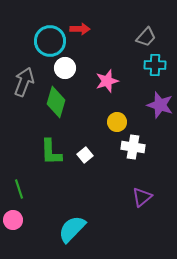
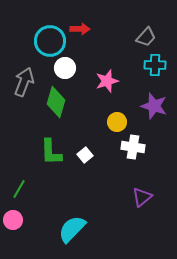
purple star: moved 6 px left, 1 px down
green line: rotated 48 degrees clockwise
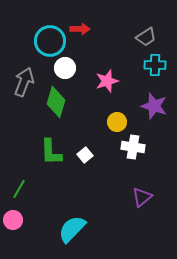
gray trapezoid: rotated 15 degrees clockwise
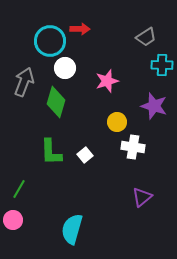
cyan cross: moved 7 px right
cyan semicircle: rotated 28 degrees counterclockwise
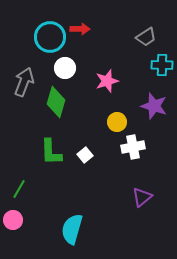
cyan circle: moved 4 px up
white cross: rotated 20 degrees counterclockwise
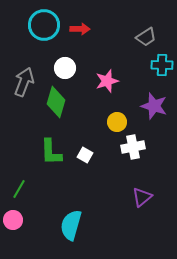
cyan circle: moved 6 px left, 12 px up
white square: rotated 21 degrees counterclockwise
cyan semicircle: moved 1 px left, 4 px up
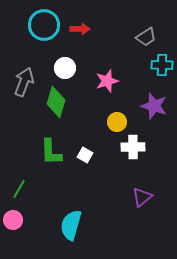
white cross: rotated 10 degrees clockwise
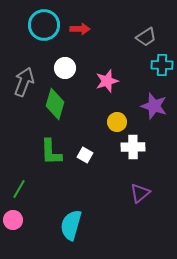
green diamond: moved 1 px left, 2 px down
purple triangle: moved 2 px left, 4 px up
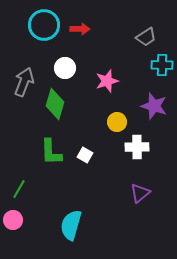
white cross: moved 4 px right
